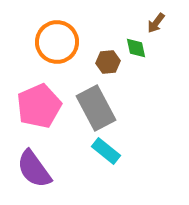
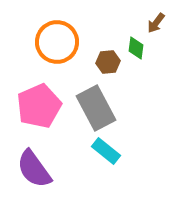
green diamond: rotated 20 degrees clockwise
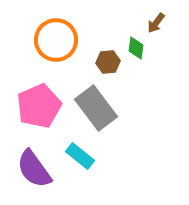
orange circle: moved 1 px left, 2 px up
gray rectangle: rotated 9 degrees counterclockwise
cyan rectangle: moved 26 px left, 5 px down
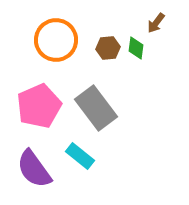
brown hexagon: moved 14 px up
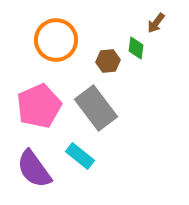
brown hexagon: moved 13 px down
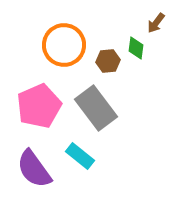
orange circle: moved 8 px right, 5 px down
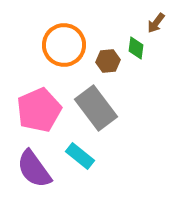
pink pentagon: moved 4 px down
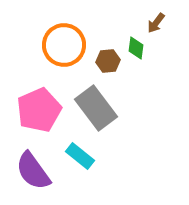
purple semicircle: moved 1 px left, 2 px down
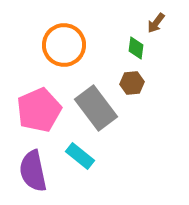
brown hexagon: moved 24 px right, 22 px down
purple semicircle: rotated 24 degrees clockwise
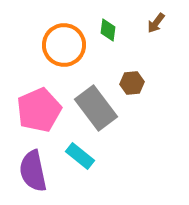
green diamond: moved 28 px left, 18 px up
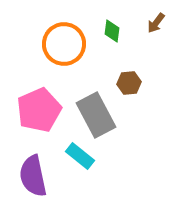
green diamond: moved 4 px right, 1 px down
orange circle: moved 1 px up
brown hexagon: moved 3 px left
gray rectangle: moved 7 px down; rotated 9 degrees clockwise
purple semicircle: moved 5 px down
